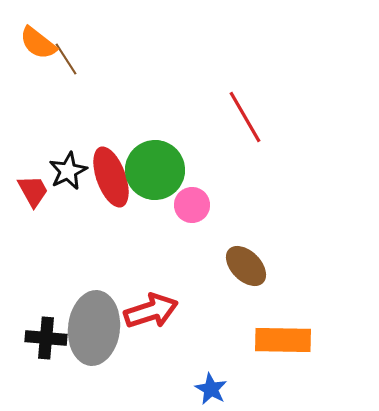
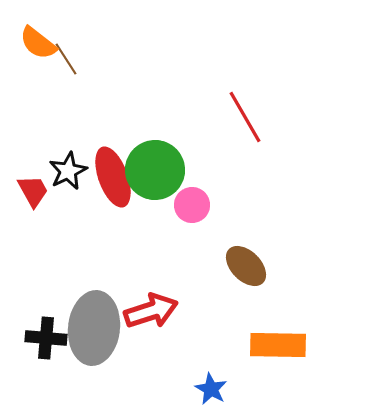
red ellipse: moved 2 px right
orange rectangle: moved 5 px left, 5 px down
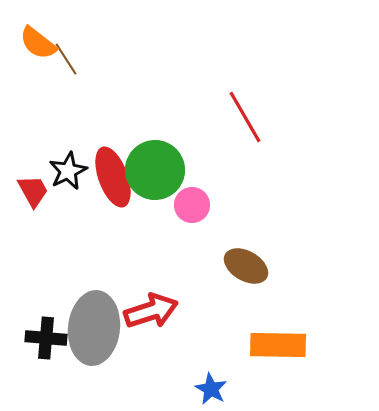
brown ellipse: rotated 15 degrees counterclockwise
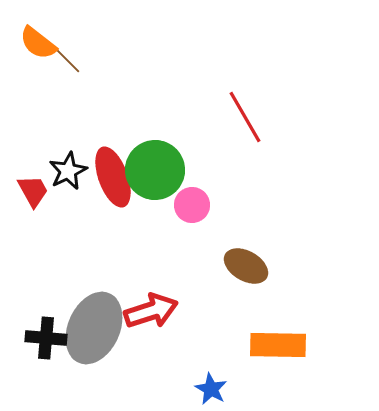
brown line: rotated 12 degrees counterclockwise
gray ellipse: rotated 18 degrees clockwise
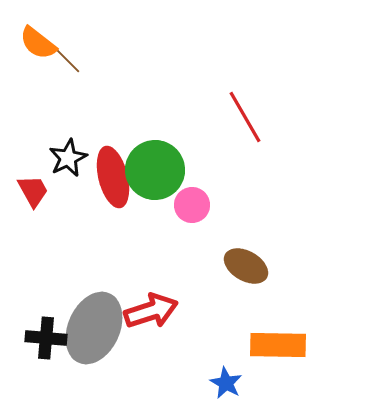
black star: moved 13 px up
red ellipse: rotated 6 degrees clockwise
blue star: moved 15 px right, 6 px up
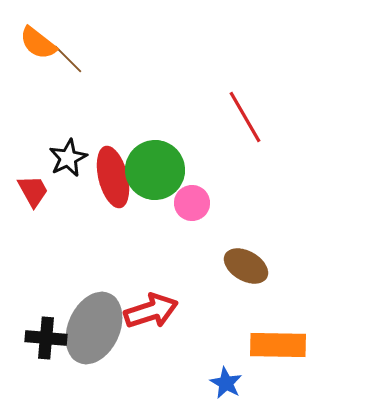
brown line: moved 2 px right
pink circle: moved 2 px up
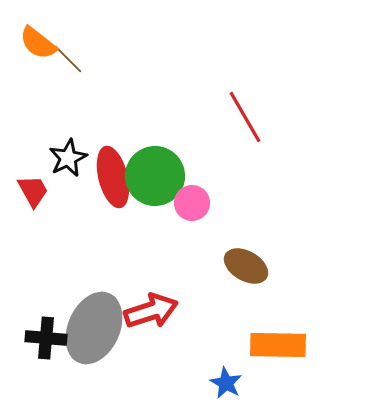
green circle: moved 6 px down
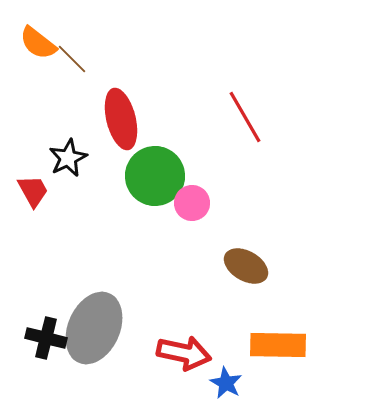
brown line: moved 4 px right
red ellipse: moved 8 px right, 58 px up
red arrow: moved 33 px right, 42 px down; rotated 30 degrees clockwise
black cross: rotated 9 degrees clockwise
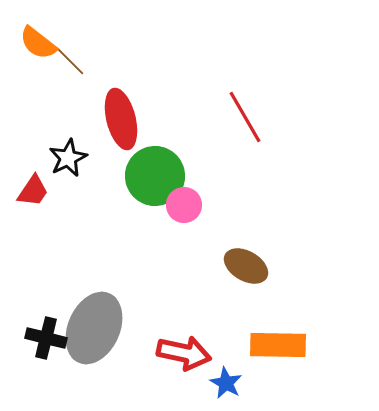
brown line: moved 2 px left, 2 px down
red trapezoid: rotated 63 degrees clockwise
pink circle: moved 8 px left, 2 px down
